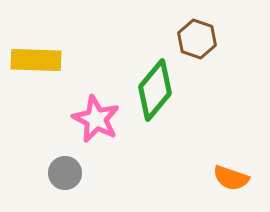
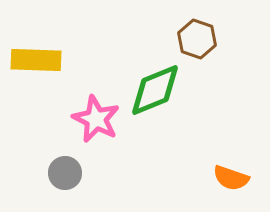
green diamond: rotated 28 degrees clockwise
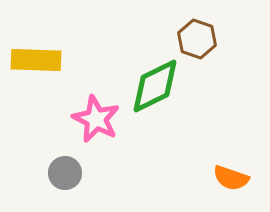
green diamond: moved 4 px up; rotated 4 degrees counterclockwise
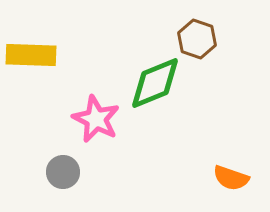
yellow rectangle: moved 5 px left, 5 px up
green diamond: moved 3 px up; rotated 4 degrees clockwise
gray circle: moved 2 px left, 1 px up
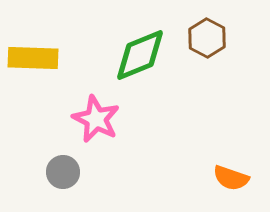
brown hexagon: moved 10 px right, 1 px up; rotated 9 degrees clockwise
yellow rectangle: moved 2 px right, 3 px down
green diamond: moved 15 px left, 28 px up
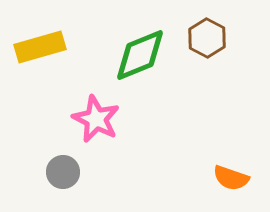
yellow rectangle: moved 7 px right, 11 px up; rotated 18 degrees counterclockwise
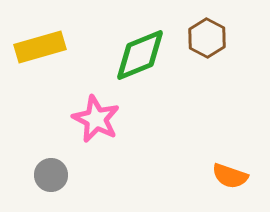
gray circle: moved 12 px left, 3 px down
orange semicircle: moved 1 px left, 2 px up
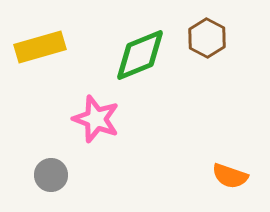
pink star: rotated 6 degrees counterclockwise
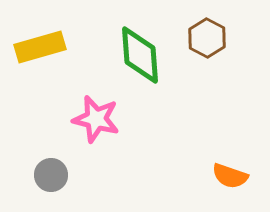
green diamond: rotated 72 degrees counterclockwise
pink star: rotated 6 degrees counterclockwise
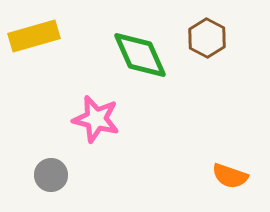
yellow rectangle: moved 6 px left, 11 px up
green diamond: rotated 20 degrees counterclockwise
